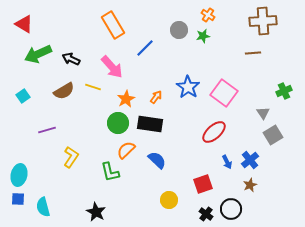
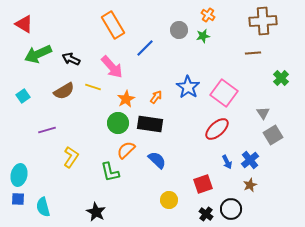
green cross: moved 3 px left, 13 px up; rotated 21 degrees counterclockwise
red ellipse: moved 3 px right, 3 px up
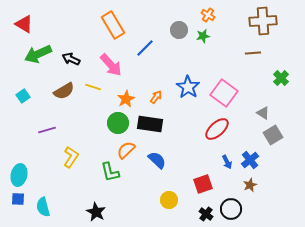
pink arrow: moved 1 px left, 2 px up
gray triangle: rotated 24 degrees counterclockwise
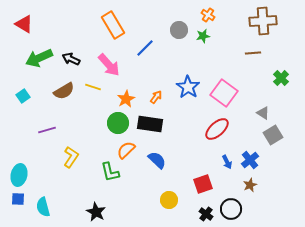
green arrow: moved 1 px right, 4 px down
pink arrow: moved 2 px left
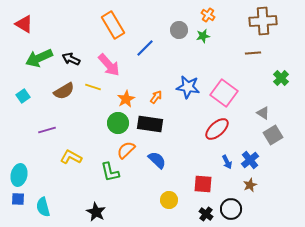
blue star: rotated 25 degrees counterclockwise
yellow L-shape: rotated 95 degrees counterclockwise
red square: rotated 24 degrees clockwise
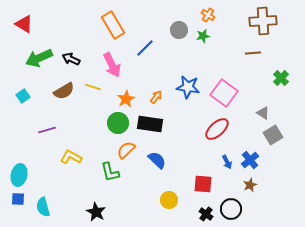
pink arrow: moved 3 px right; rotated 15 degrees clockwise
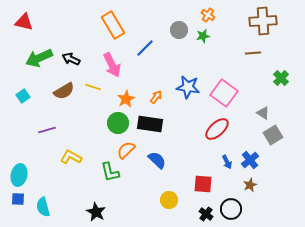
red triangle: moved 2 px up; rotated 18 degrees counterclockwise
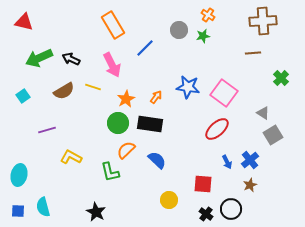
blue square: moved 12 px down
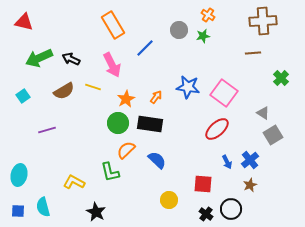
yellow L-shape: moved 3 px right, 25 px down
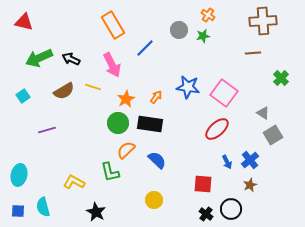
yellow circle: moved 15 px left
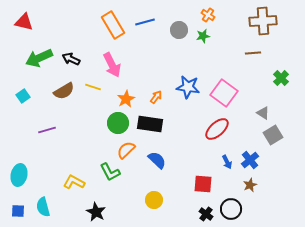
blue line: moved 26 px up; rotated 30 degrees clockwise
green L-shape: rotated 15 degrees counterclockwise
